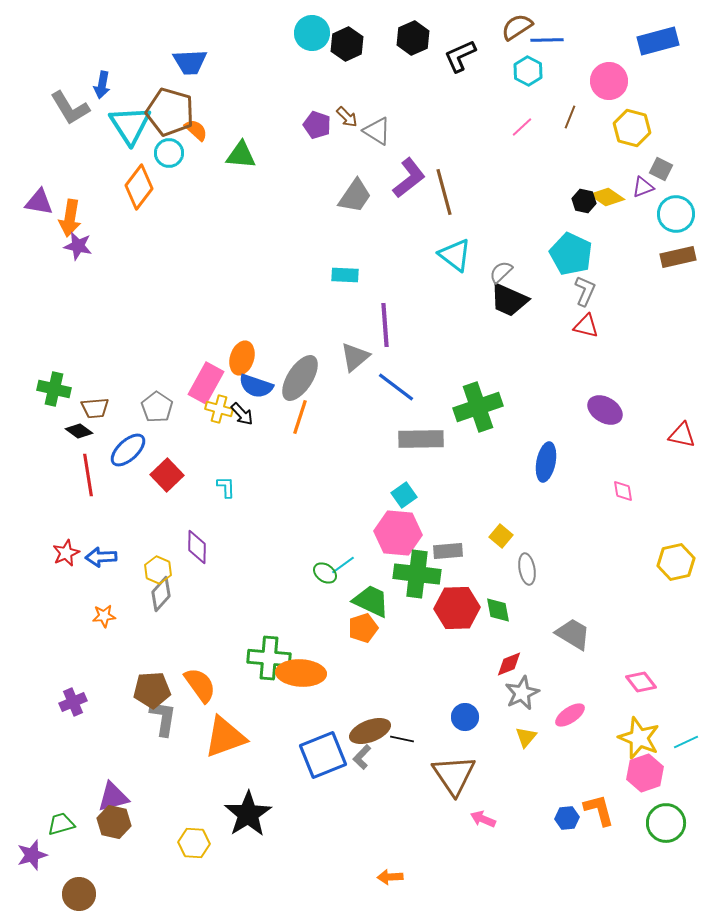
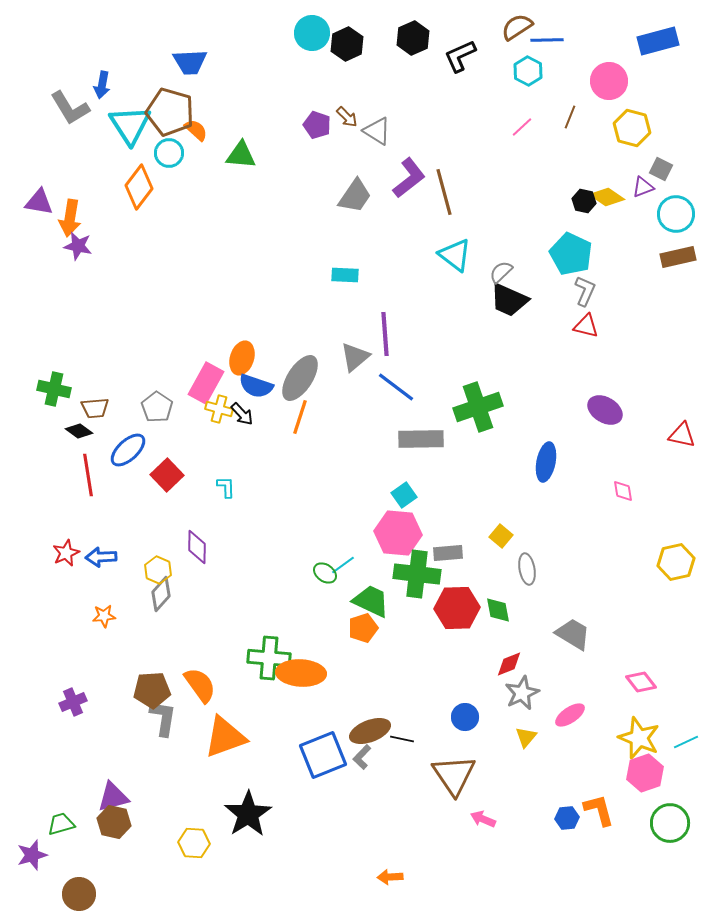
purple line at (385, 325): moved 9 px down
gray rectangle at (448, 551): moved 2 px down
green circle at (666, 823): moved 4 px right
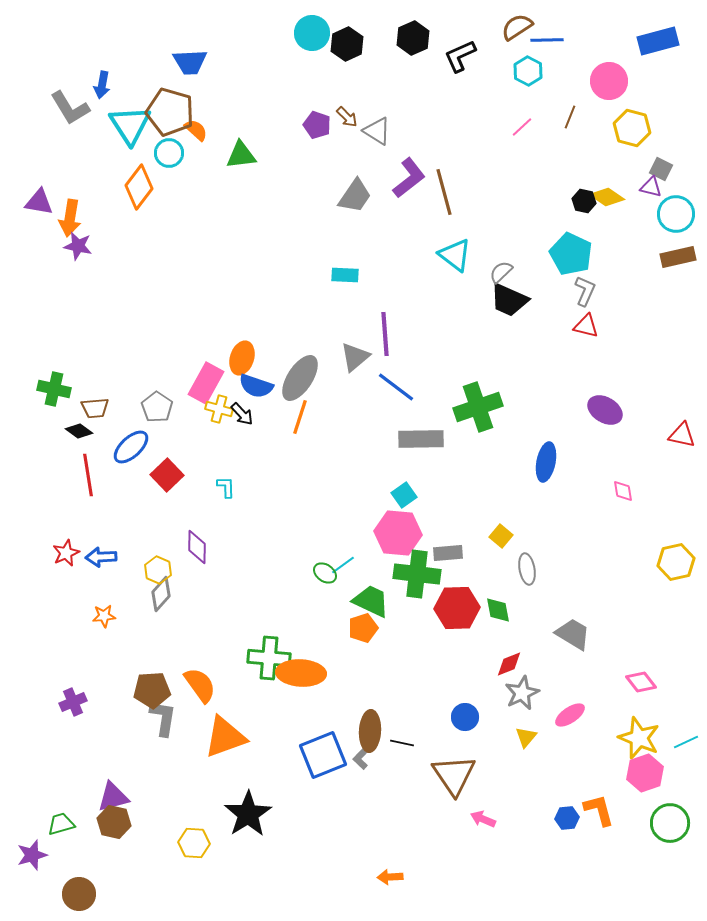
green triangle at (241, 155): rotated 12 degrees counterclockwise
purple triangle at (643, 187): moved 8 px right; rotated 35 degrees clockwise
blue ellipse at (128, 450): moved 3 px right, 3 px up
brown ellipse at (370, 731): rotated 66 degrees counterclockwise
black line at (402, 739): moved 4 px down
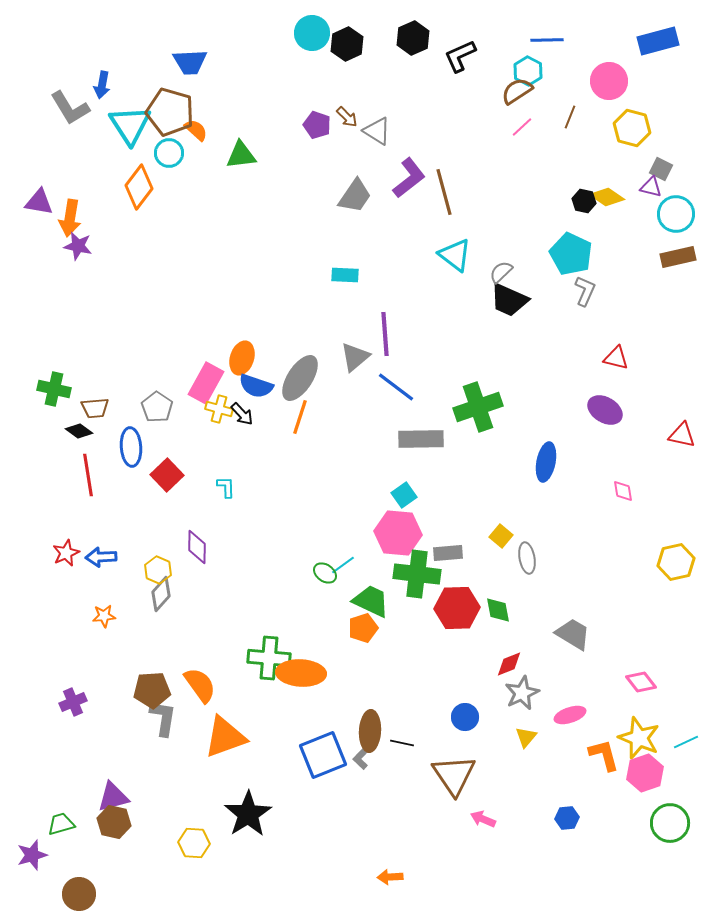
brown semicircle at (517, 27): moved 64 px down
red triangle at (586, 326): moved 30 px right, 32 px down
blue ellipse at (131, 447): rotated 51 degrees counterclockwise
gray ellipse at (527, 569): moved 11 px up
pink ellipse at (570, 715): rotated 16 degrees clockwise
orange L-shape at (599, 810): moved 5 px right, 55 px up
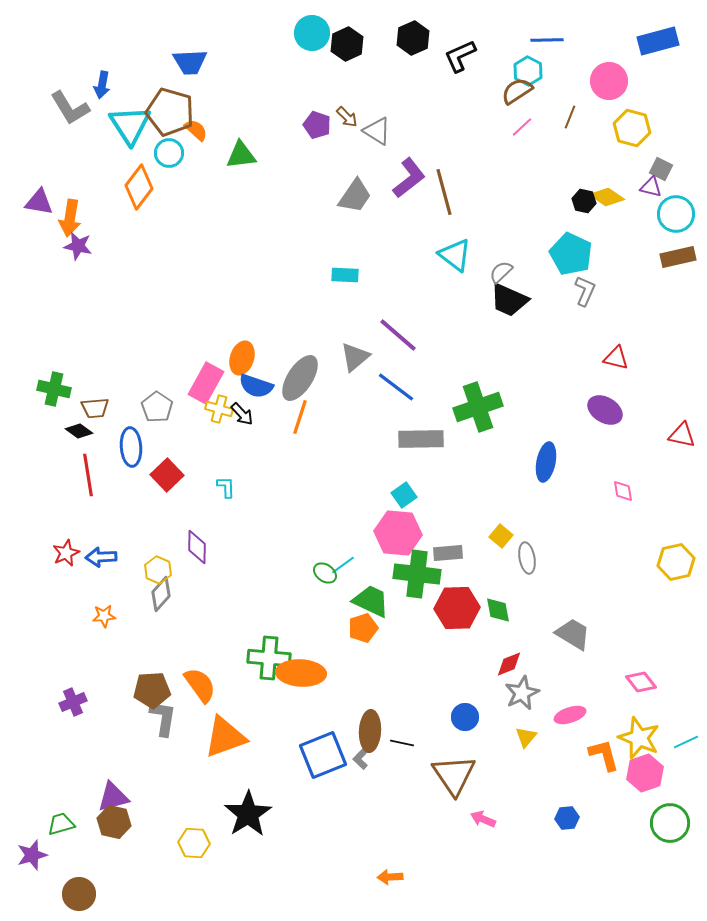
purple line at (385, 334): moved 13 px right, 1 px down; rotated 45 degrees counterclockwise
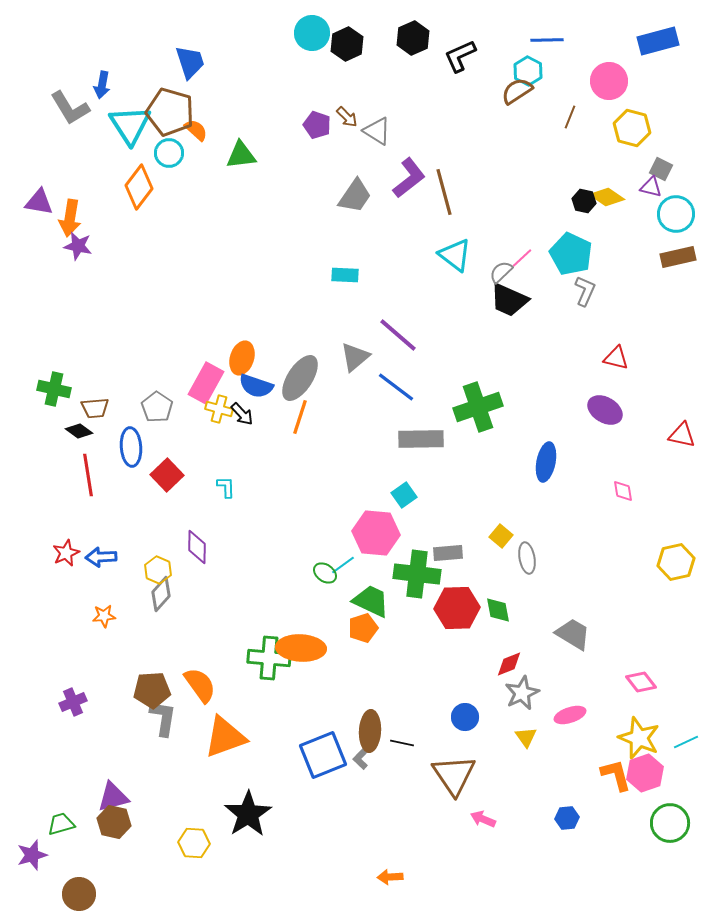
blue trapezoid at (190, 62): rotated 105 degrees counterclockwise
pink line at (522, 127): moved 131 px down
pink hexagon at (398, 533): moved 22 px left
orange ellipse at (301, 673): moved 25 px up
yellow triangle at (526, 737): rotated 15 degrees counterclockwise
orange L-shape at (604, 755): moved 12 px right, 20 px down
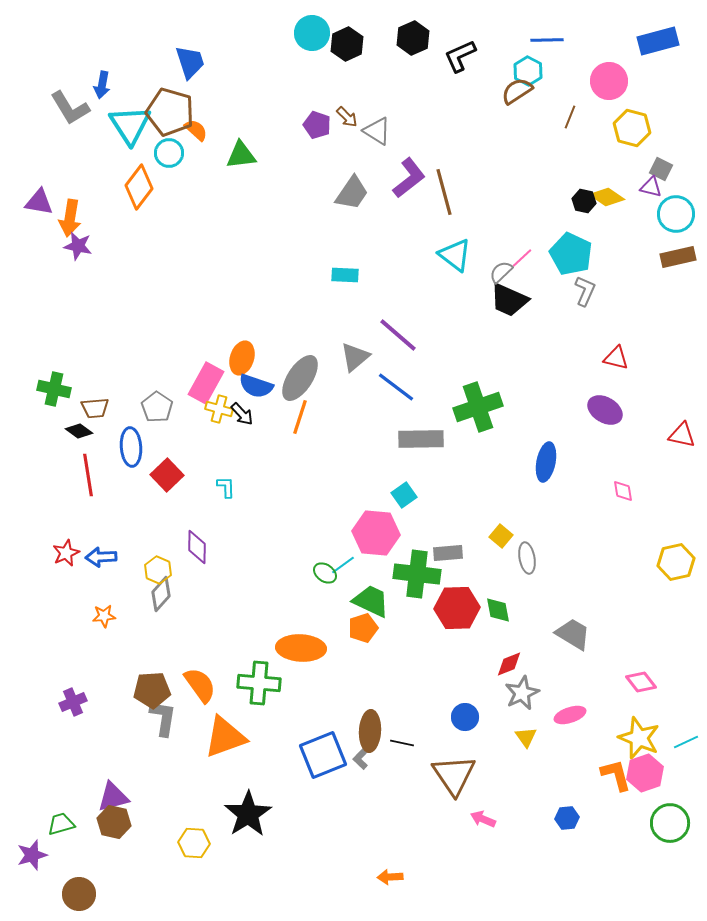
gray trapezoid at (355, 196): moved 3 px left, 3 px up
green cross at (269, 658): moved 10 px left, 25 px down
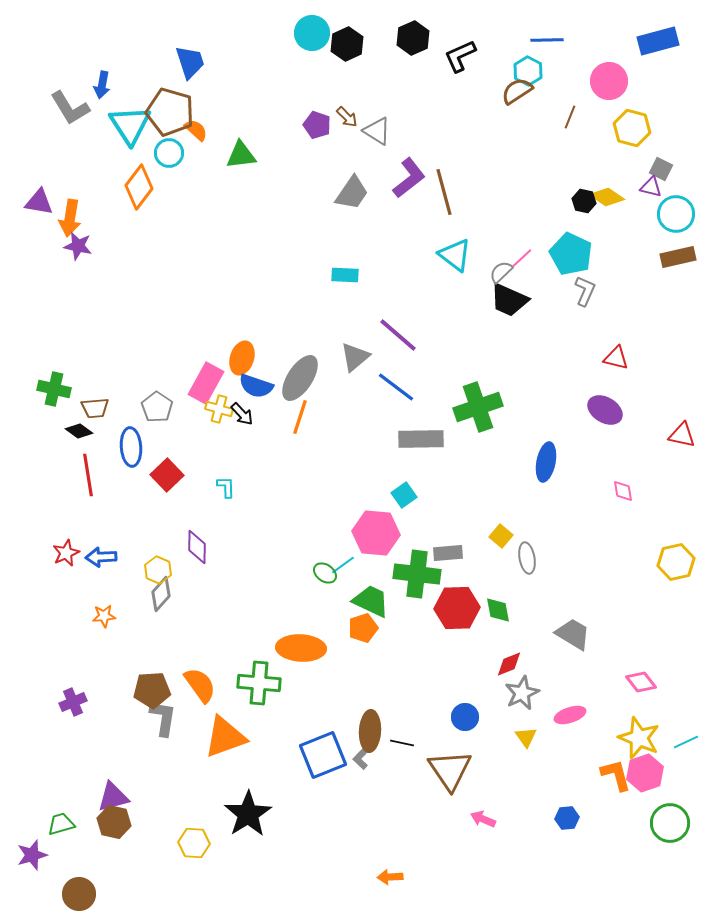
brown triangle at (454, 775): moved 4 px left, 5 px up
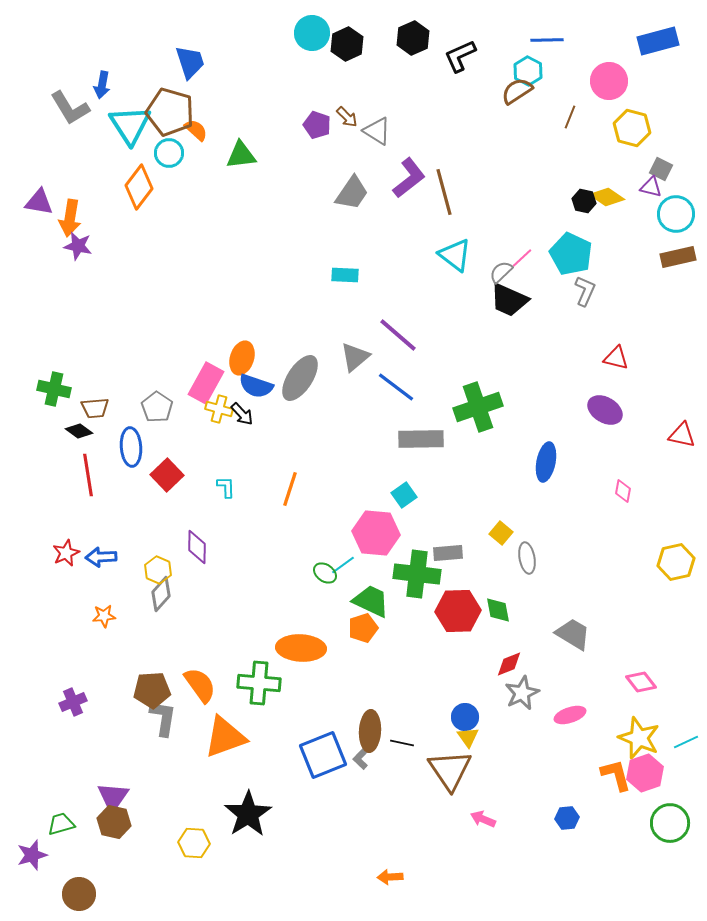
orange line at (300, 417): moved 10 px left, 72 px down
pink diamond at (623, 491): rotated 20 degrees clockwise
yellow square at (501, 536): moved 3 px up
red hexagon at (457, 608): moved 1 px right, 3 px down
yellow triangle at (526, 737): moved 58 px left
purple triangle at (113, 797): rotated 40 degrees counterclockwise
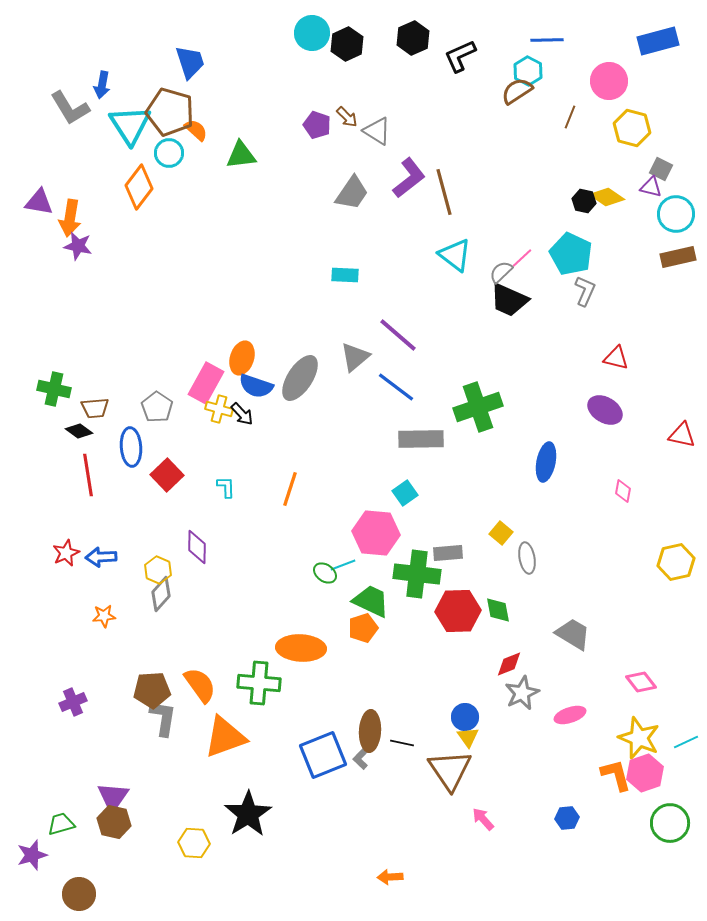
cyan square at (404, 495): moved 1 px right, 2 px up
cyan line at (343, 565): rotated 15 degrees clockwise
pink arrow at (483, 819): rotated 25 degrees clockwise
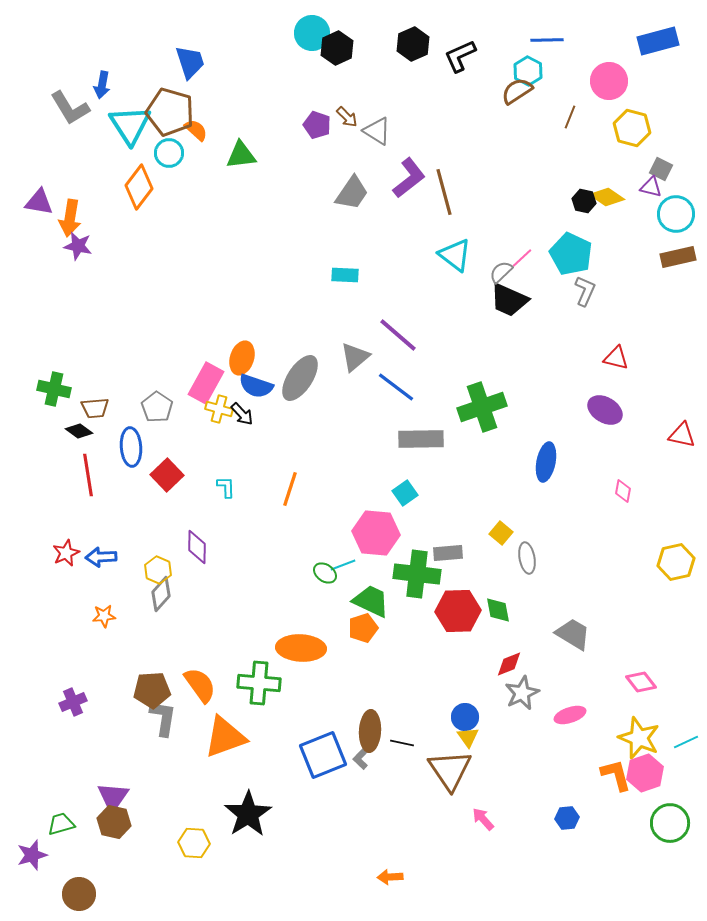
black hexagon at (413, 38): moved 6 px down
black hexagon at (347, 44): moved 10 px left, 4 px down
green cross at (478, 407): moved 4 px right
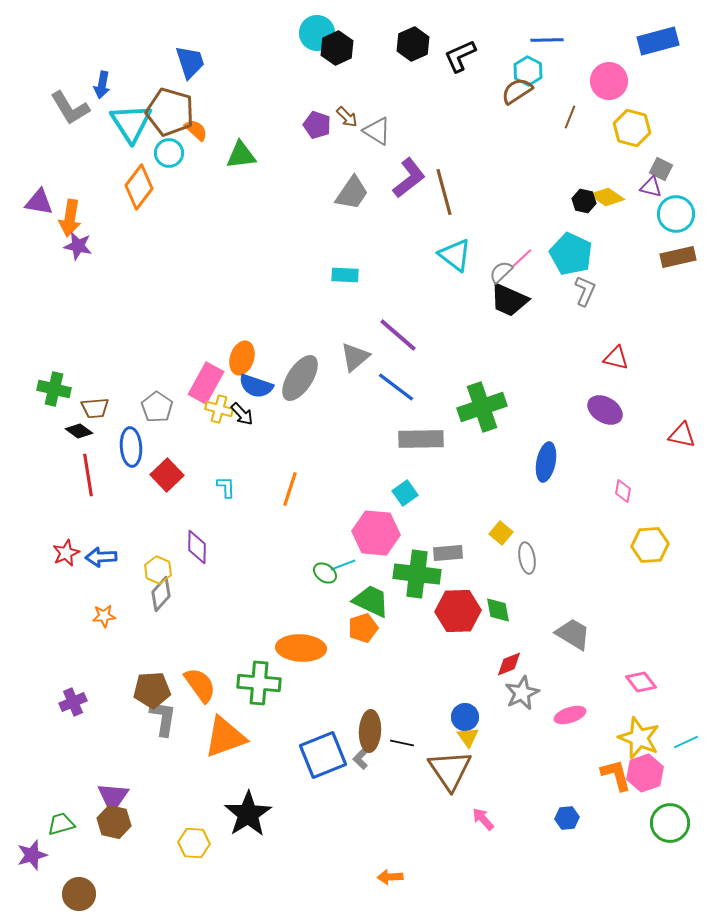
cyan circle at (312, 33): moved 5 px right
cyan triangle at (130, 125): moved 1 px right, 2 px up
yellow hexagon at (676, 562): moved 26 px left, 17 px up; rotated 9 degrees clockwise
